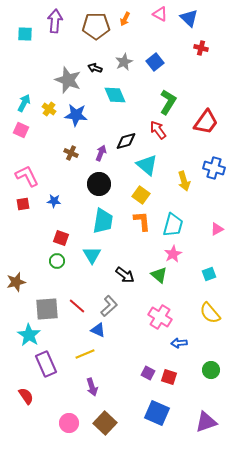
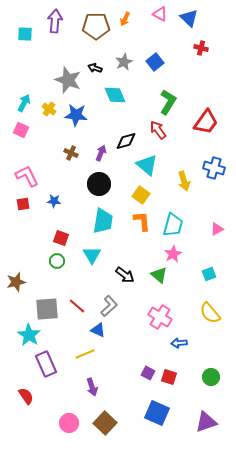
green circle at (211, 370): moved 7 px down
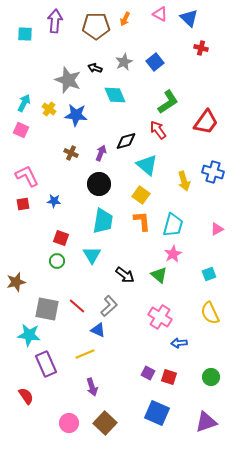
green L-shape at (168, 102): rotated 25 degrees clockwise
blue cross at (214, 168): moved 1 px left, 4 px down
gray square at (47, 309): rotated 15 degrees clockwise
yellow semicircle at (210, 313): rotated 15 degrees clockwise
cyan star at (29, 335): rotated 25 degrees counterclockwise
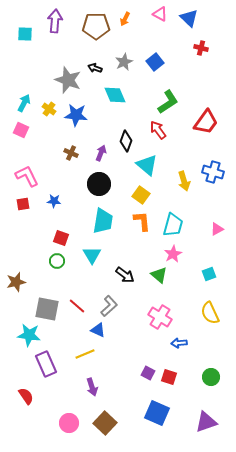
black diamond at (126, 141): rotated 55 degrees counterclockwise
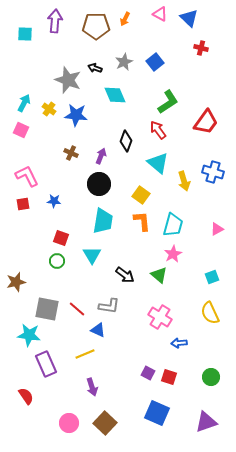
purple arrow at (101, 153): moved 3 px down
cyan triangle at (147, 165): moved 11 px right, 2 px up
cyan square at (209, 274): moved 3 px right, 3 px down
red line at (77, 306): moved 3 px down
gray L-shape at (109, 306): rotated 50 degrees clockwise
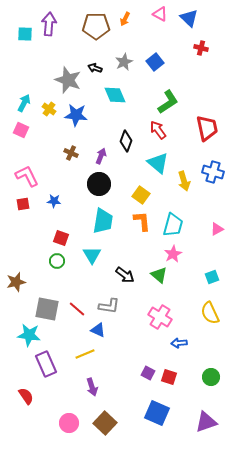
purple arrow at (55, 21): moved 6 px left, 3 px down
red trapezoid at (206, 122): moved 1 px right, 6 px down; rotated 48 degrees counterclockwise
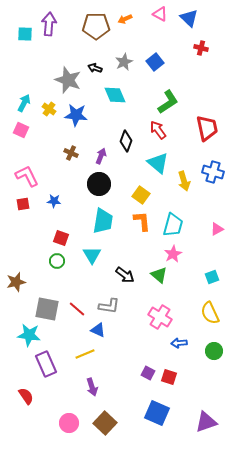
orange arrow at (125, 19): rotated 40 degrees clockwise
green circle at (211, 377): moved 3 px right, 26 px up
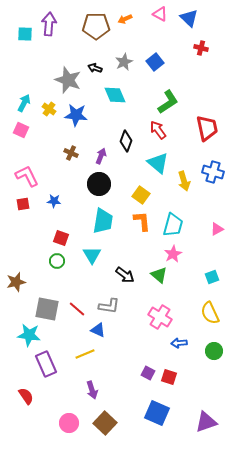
purple arrow at (92, 387): moved 3 px down
